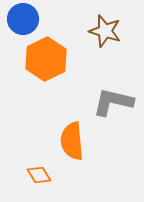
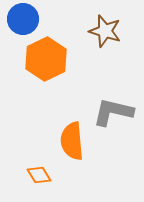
gray L-shape: moved 10 px down
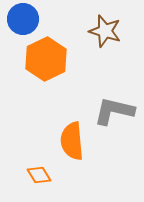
gray L-shape: moved 1 px right, 1 px up
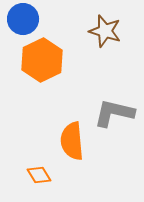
orange hexagon: moved 4 px left, 1 px down
gray L-shape: moved 2 px down
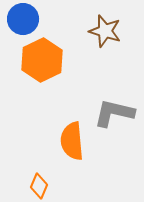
orange diamond: moved 11 px down; rotated 55 degrees clockwise
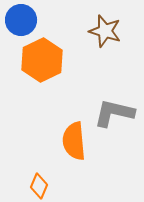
blue circle: moved 2 px left, 1 px down
orange semicircle: moved 2 px right
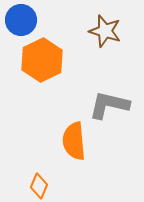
gray L-shape: moved 5 px left, 8 px up
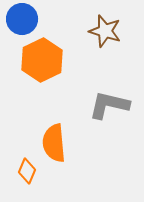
blue circle: moved 1 px right, 1 px up
orange semicircle: moved 20 px left, 2 px down
orange diamond: moved 12 px left, 15 px up
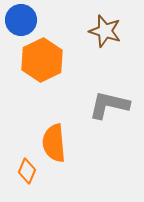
blue circle: moved 1 px left, 1 px down
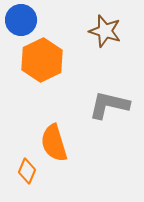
orange semicircle: rotated 12 degrees counterclockwise
